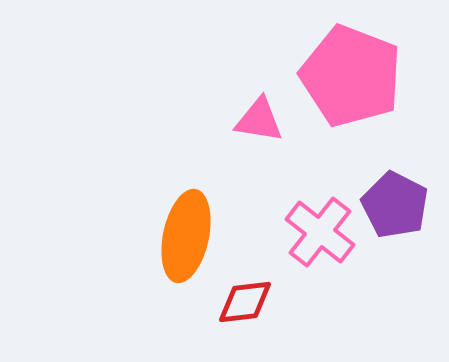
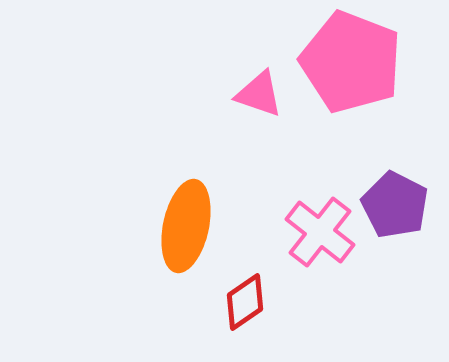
pink pentagon: moved 14 px up
pink triangle: moved 26 px up; rotated 10 degrees clockwise
orange ellipse: moved 10 px up
red diamond: rotated 28 degrees counterclockwise
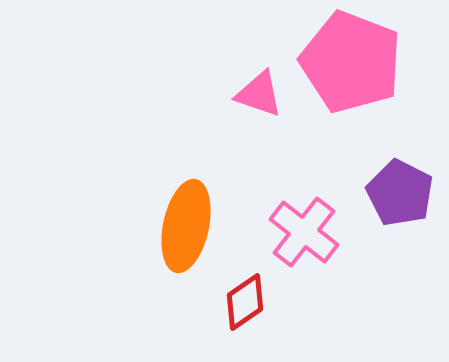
purple pentagon: moved 5 px right, 12 px up
pink cross: moved 16 px left
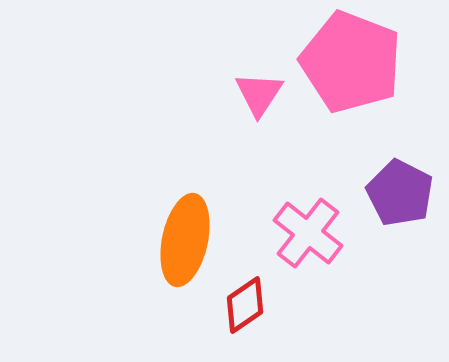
pink triangle: rotated 44 degrees clockwise
orange ellipse: moved 1 px left, 14 px down
pink cross: moved 4 px right, 1 px down
red diamond: moved 3 px down
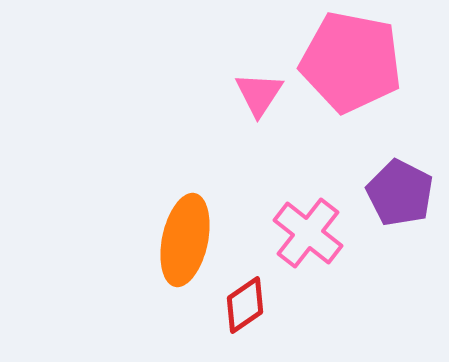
pink pentagon: rotated 10 degrees counterclockwise
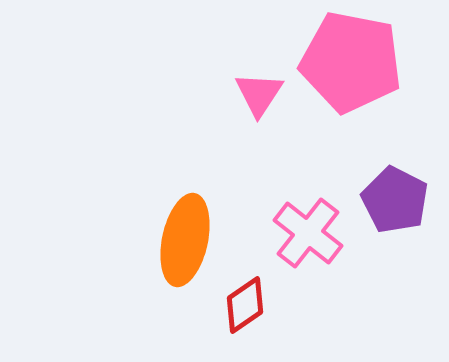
purple pentagon: moved 5 px left, 7 px down
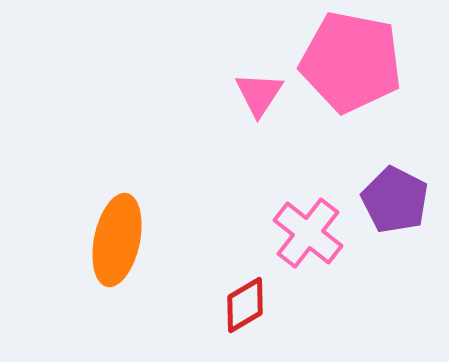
orange ellipse: moved 68 px left
red diamond: rotated 4 degrees clockwise
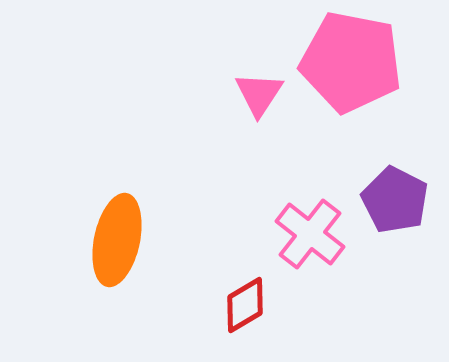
pink cross: moved 2 px right, 1 px down
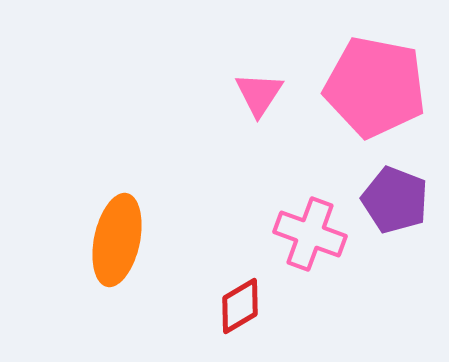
pink pentagon: moved 24 px right, 25 px down
purple pentagon: rotated 6 degrees counterclockwise
pink cross: rotated 18 degrees counterclockwise
red diamond: moved 5 px left, 1 px down
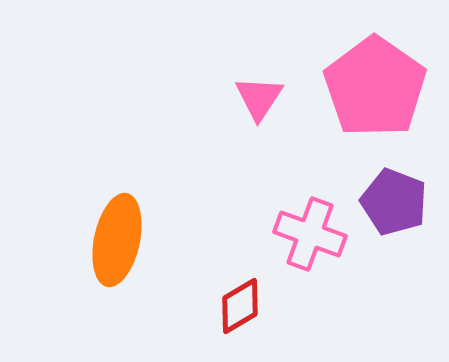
pink pentagon: rotated 24 degrees clockwise
pink triangle: moved 4 px down
purple pentagon: moved 1 px left, 2 px down
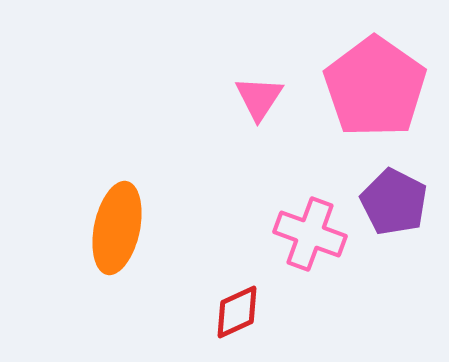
purple pentagon: rotated 6 degrees clockwise
orange ellipse: moved 12 px up
red diamond: moved 3 px left, 6 px down; rotated 6 degrees clockwise
